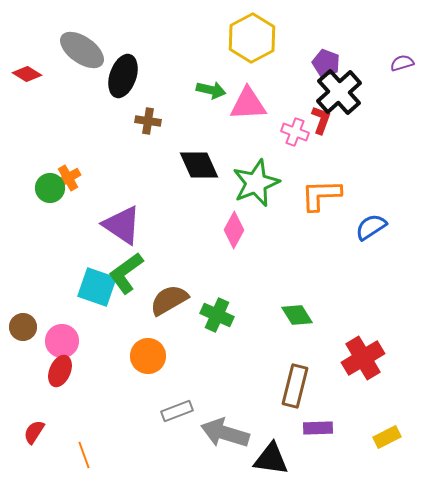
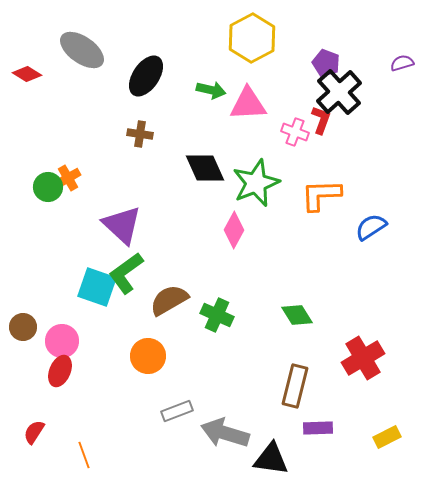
black ellipse: moved 23 px right; rotated 15 degrees clockwise
brown cross: moved 8 px left, 13 px down
black diamond: moved 6 px right, 3 px down
green circle: moved 2 px left, 1 px up
purple triangle: rotated 9 degrees clockwise
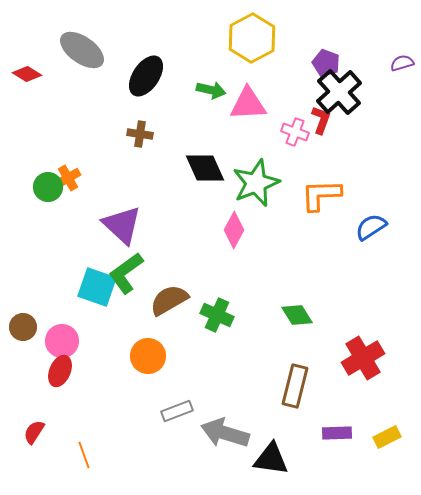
purple rectangle: moved 19 px right, 5 px down
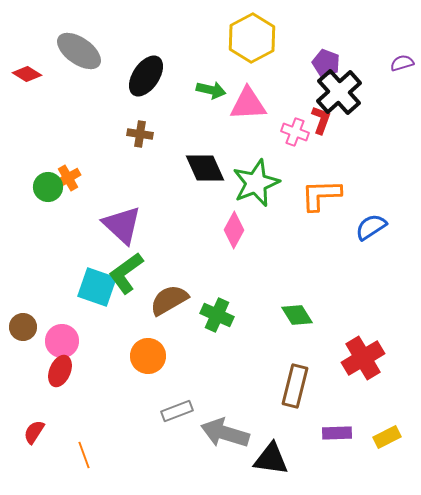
gray ellipse: moved 3 px left, 1 px down
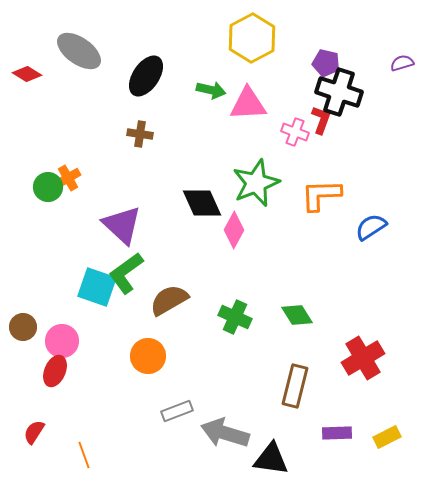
purple pentagon: rotated 8 degrees counterclockwise
black cross: rotated 30 degrees counterclockwise
black diamond: moved 3 px left, 35 px down
green cross: moved 18 px right, 2 px down
red ellipse: moved 5 px left
